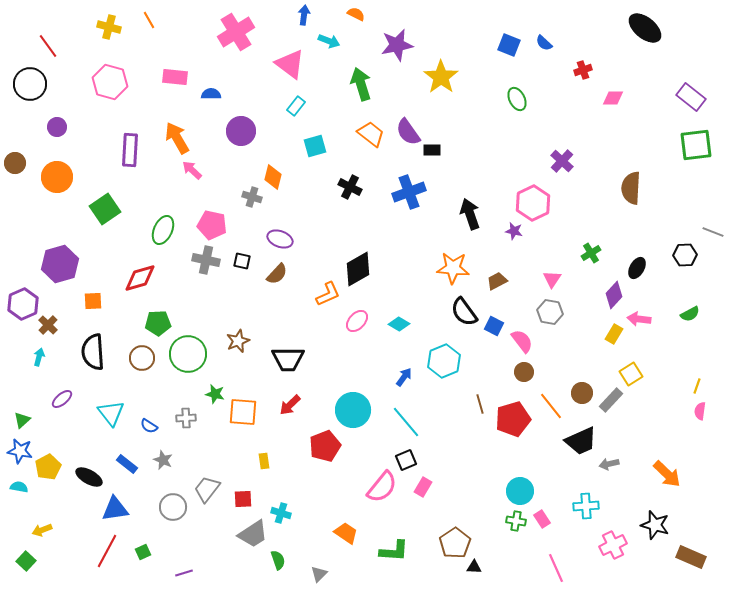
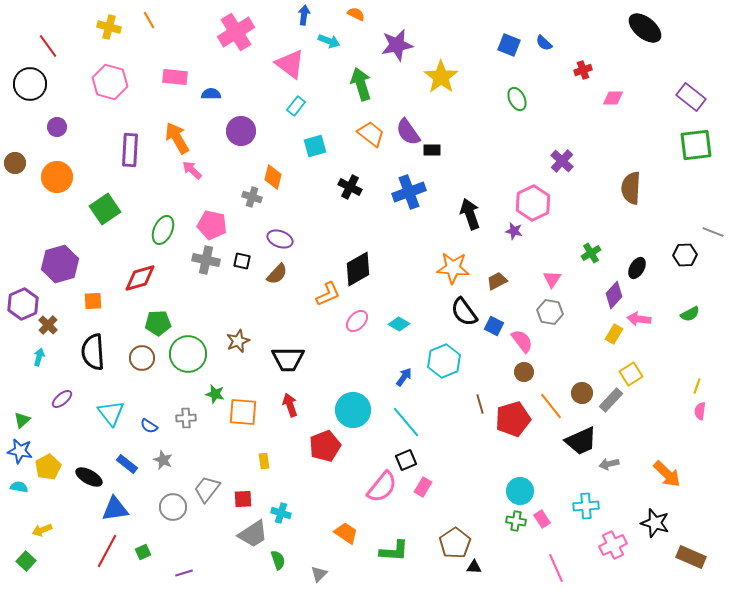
red arrow at (290, 405): rotated 115 degrees clockwise
black star at (655, 525): moved 2 px up
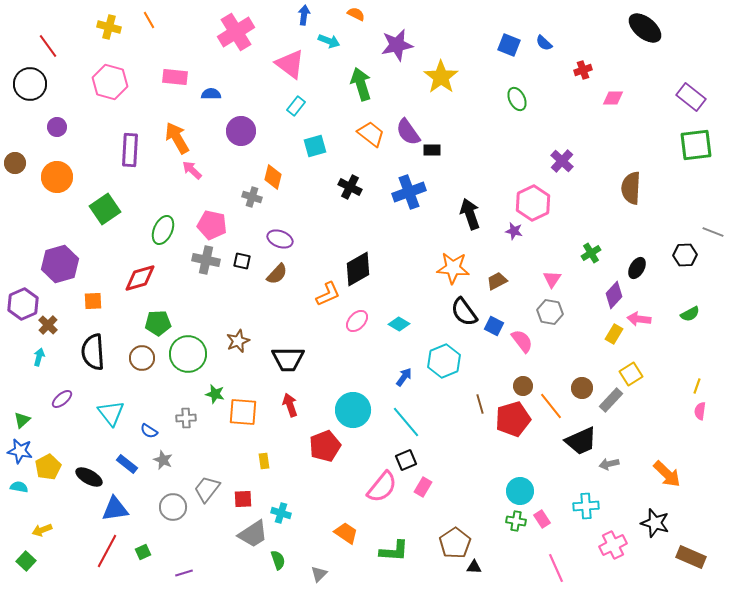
brown circle at (524, 372): moved 1 px left, 14 px down
brown circle at (582, 393): moved 5 px up
blue semicircle at (149, 426): moved 5 px down
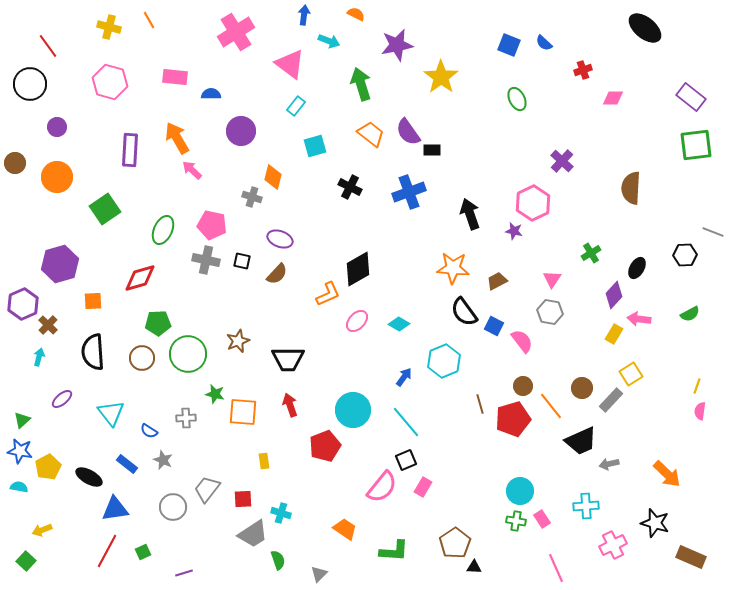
orange trapezoid at (346, 533): moved 1 px left, 4 px up
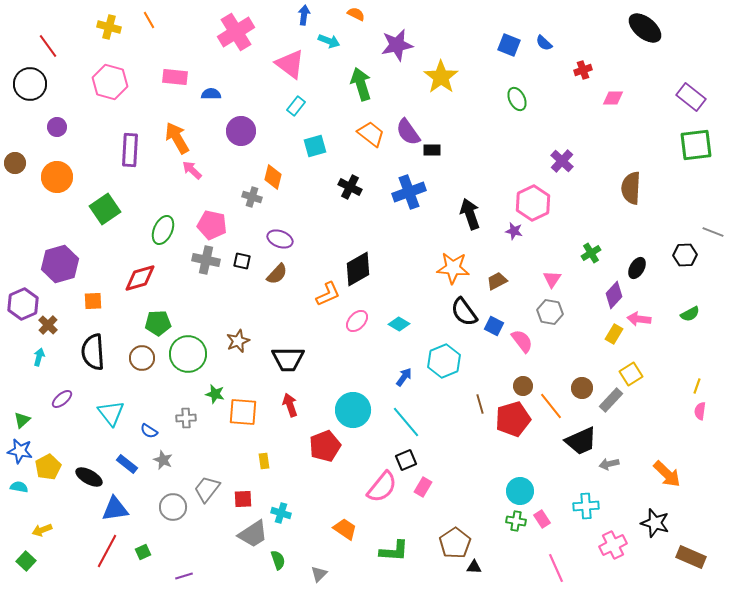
purple line at (184, 573): moved 3 px down
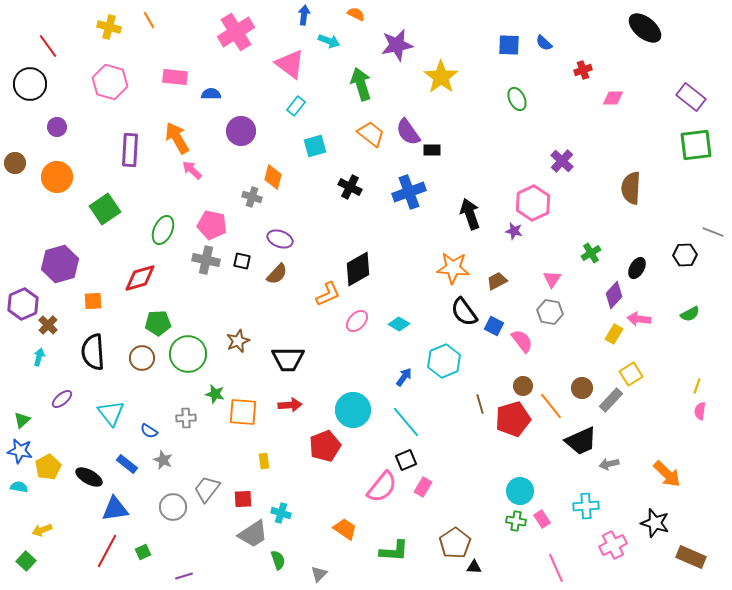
blue square at (509, 45): rotated 20 degrees counterclockwise
red arrow at (290, 405): rotated 105 degrees clockwise
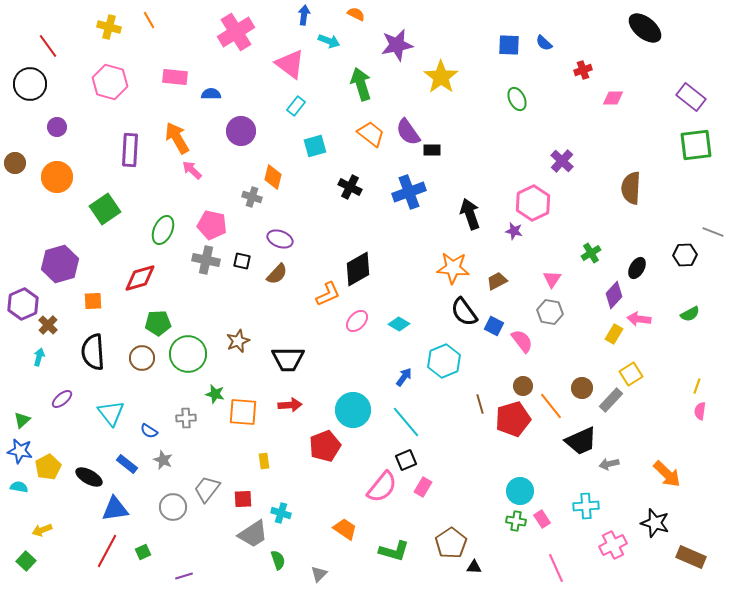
brown pentagon at (455, 543): moved 4 px left
green L-shape at (394, 551): rotated 12 degrees clockwise
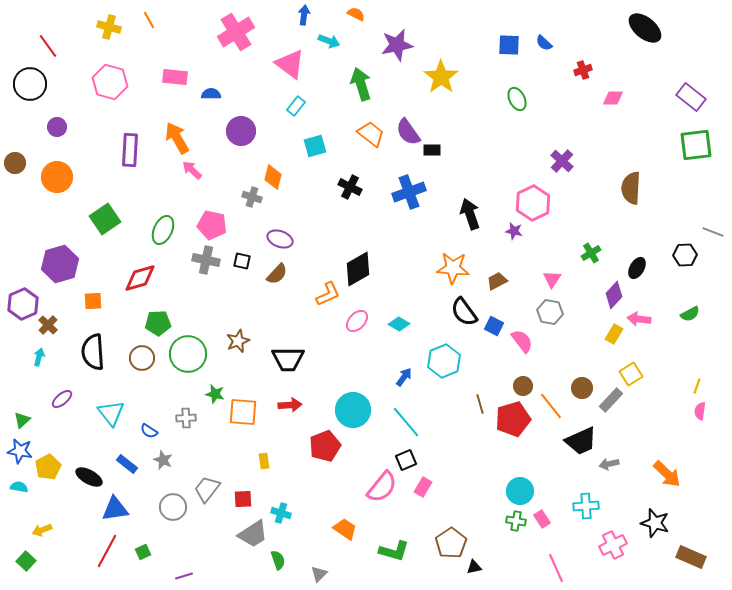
green square at (105, 209): moved 10 px down
black triangle at (474, 567): rotated 14 degrees counterclockwise
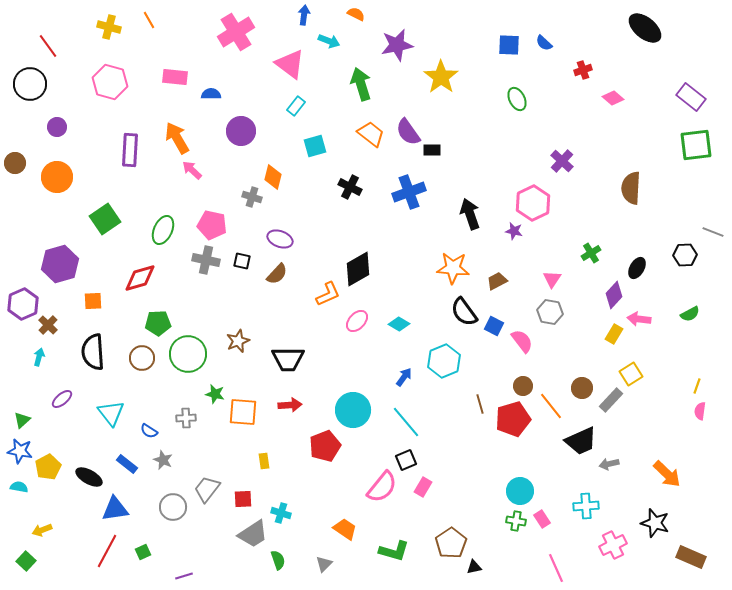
pink diamond at (613, 98): rotated 40 degrees clockwise
gray triangle at (319, 574): moved 5 px right, 10 px up
